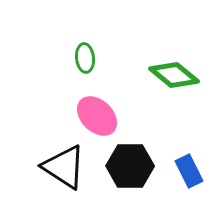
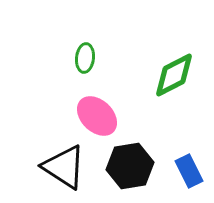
green ellipse: rotated 12 degrees clockwise
green diamond: rotated 66 degrees counterclockwise
black hexagon: rotated 9 degrees counterclockwise
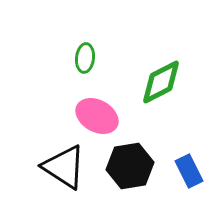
green diamond: moved 13 px left, 7 px down
pink ellipse: rotated 15 degrees counterclockwise
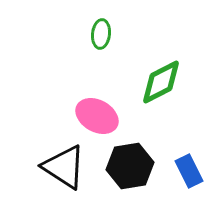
green ellipse: moved 16 px right, 24 px up
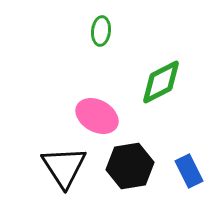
green ellipse: moved 3 px up
black triangle: rotated 24 degrees clockwise
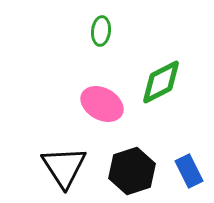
pink ellipse: moved 5 px right, 12 px up
black hexagon: moved 2 px right, 5 px down; rotated 9 degrees counterclockwise
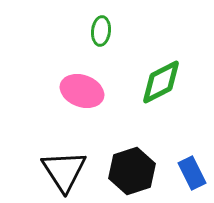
pink ellipse: moved 20 px left, 13 px up; rotated 9 degrees counterclockwise
black triangle: moved 4 px down
blue rectangle: moved 3 px right, 2 px down
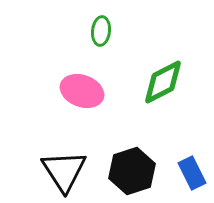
green diamond: moved 2 px right
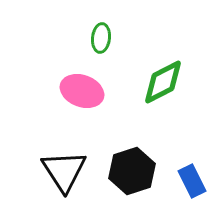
green ellipse: moved 7 px down
blue rectangle: moved 8 px down
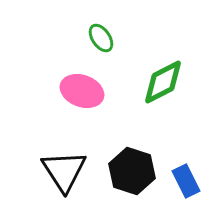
green ellipse: rotated 40 degrees counterclockwise
black hexagon: rotated 24 degrees counterclockwise
blue rectangle: moved 6 px left
